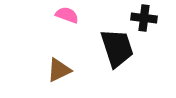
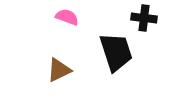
pink semicircle: moved 2 px down
black trapezoid: moved 1 px left, 4 px down
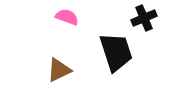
black cross: rotated 30 degrees counterclockwise
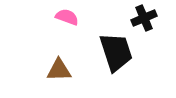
brown triangle: rotated 24 degrees clockwise
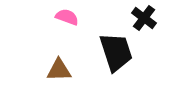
black cross: rotated 30 degrees counterclockwise
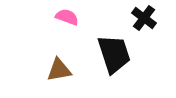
black trapezoid: moved 2 px left, 2 px down
brown triangle: rotated 8 degrees counterclockwise
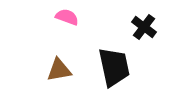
black cross: moved 9 px down
black trapezoid: moved 13 px down; rotated 6 degrees clockwise
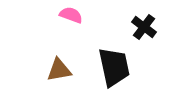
pink semicircle: moved 4 px right, 2 px up
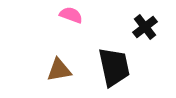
black cross: moved 1 px right; rotated 15 degrees clockwise
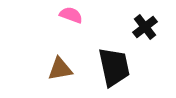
brown triangle: moved 1 px right, 1 px up
